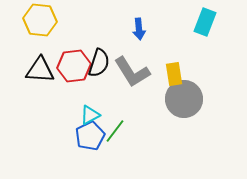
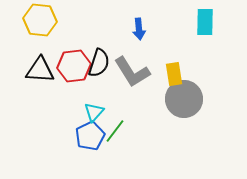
cyan rectangle: rotated 20 degrees counterclockwise
cyan triangle: moved 4 px right, 3 px up; rotated 20 degrees counterclockwise
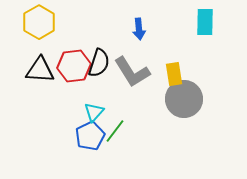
yellow hexagon: moved 1 px left, 2 px down; rotated 24 degrees clockwise
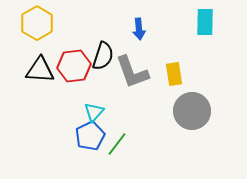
yellow hexagon: moved 2 px left, 1 px down
black semicircle: moved 4 px right, 7 px up
gray L-shape: rotated 12 degrees clockwise
gray circle: moved 8 px right, 12 px down
green line: moved 2 px right, 13 px down
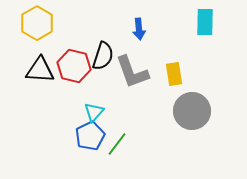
red hexagon: rotated 20 degrees clockwise
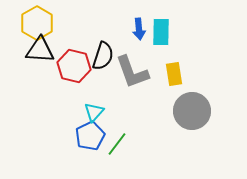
cyan rectangle: moved 44 px left, 10 px down
black triangle: moved 20 px up
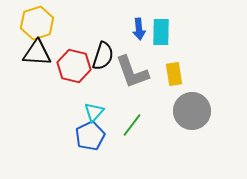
yellow hexagon: rotated 12 degrees clockwise
black triangle: moved 3 px left, 3 px down
green line: moved 15 px right, 19 px up
